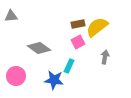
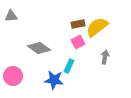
pink circle: moved 3 px left
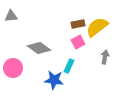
pink circle: moved 8 px up
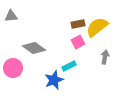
gray diamond: moved 5 px left
cyan rectangle: rotated 40 degrees clockwise
blue star: rotated 30 degrees counterclockwise
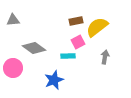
gray triangle: moved 2 px right, 4 px down
brown rectangle: moved 2 px left, 3 px up
cyan rectangle: moved 1 px left, 10 px up; rotated 24 degrees clockwise
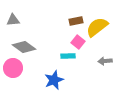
pink square: rotated 24 degrees counterclockwise
gray diamond: moved 10 px left, 1 px up
gray arrow: moved 4 px down; rotated 104 degrees counterclockwise
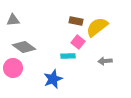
brown rectangle: rotated 24 degrees clockwise
blue star: moved 1 px left, 1 px up
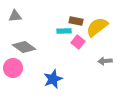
gray triangle: moved 2 px right, 4 px up
cyan rectangle: moved 4 px left, 25 px up
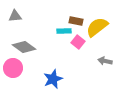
gray arrow: rotated 16 degrees clockwise
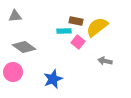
pink circle: moved 4 px down
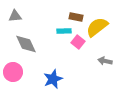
brown rectangle: moved 4 px up
gray diamond: moved 2 px right, 3 px up; rotated 30 degrees clockwise
